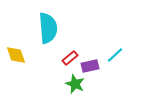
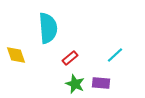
purple rectangle: moved 11 px right, 17 px down; rotated 18 degrees clockwise
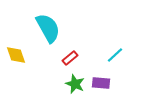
cyan semicircle: rotated 24 degrees counterclockwise
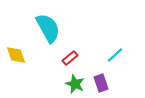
purple rectangle: rotated 66 degrees clockwise
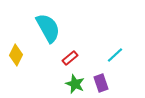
yellow diamond: rotated 45 degrees clockwise
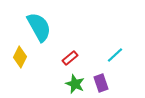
cyan semicircle: moved 9 px left, 1 px up
yellow diamond: moved 4 px right, 2 px down
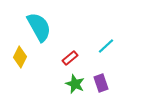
cyan line: moved 9 px left, 9 px up
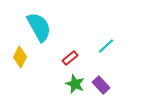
purple rectangle: moved 2 px down; rotated 24 degrees counterclockwise
